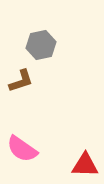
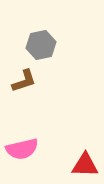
brown L-shape: moved 3 px right
pink semicircle: rotated 48 degrees counterclockwise
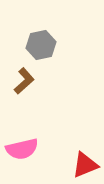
brown L-shape: rotated 24 degrees counterclockwise
red triangle: rotated 24 degrees counterclockwise
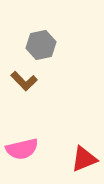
brown L-shape: rotated 88 degrees clockwise
red triangle: moved 1 px left, 6 px up
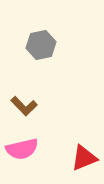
brown L-shape: moved 25 px down
red triangle: moved 1 px up
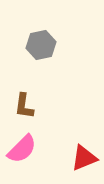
brown L-shape: rotated 52 degrees clockwise
pink semicircle: rotated 32 degrees counterclockwise
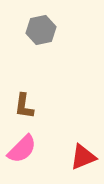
gray hexagon: moved 15 px up
red triangle: moved 1 px left, 1 px up
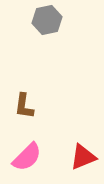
gray hexagon: moved 6 px right, 10 px up
pink semicircle: moved 5 px right, 8 px down
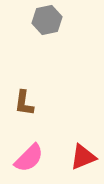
brown L-shape: moved 3 px up
pink semicircle: moved 2 px right, 1 px down
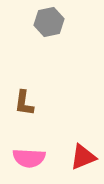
gray hexagon: moved 2 px right, 2 px down
pink semicircle: rotated 48 degrees clockwise
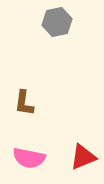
gray hexagon: moved 8 px right
pink semicircle: rotated 8 degrees clockwise
